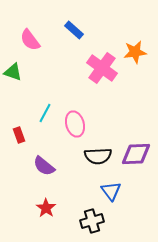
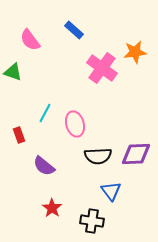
red star: moved 6 px right
black cross: rotated 25 degrees clockwise
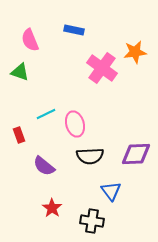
blue rectangle: rotated 30 degrees counterclockwise
pink semicircle: rotated 15 degrees clockwise
green triangle: moved 7 px right
cyan line: moved 1 px right, 1 px down; rotated 36 degrees clockwise
black semicircle: moved 8 px left
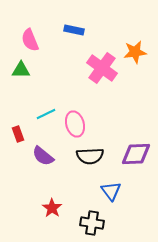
green triangle: moved 1 px right, 2 px up; rotated 18 degrees counterclockwise
red rectangle: moved 1 px left, 1 px up
purple semicircle: moved 1 px left, 10 px up
black cross: moved 2 px down
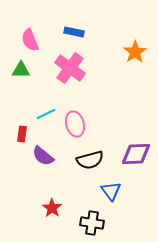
blue rectangle: moved 2 px down
orange star: rotated 25 degrees counterclockwise
pink cross: moved 32 px left
red rectangle: moved 4 px right; rotated 28 degrees clockwise
black semicircle: moved 4 px down; rotated 12 degrees counterclockwise
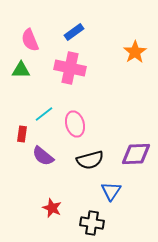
blue rectangle: rotated 48 degrees counterclockwise
pink cross: rotated 24 degrees counterclockwise
cyan line: moved 2 px left; rotated 12 degrees counterclockwise
blue triangle: rotated 10 degrees clockwise
red star: rotated 12 degrees counterclockwise
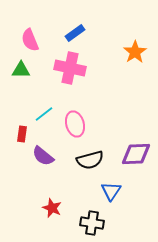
blue rectangle: moved 1 px right, 1 px down
